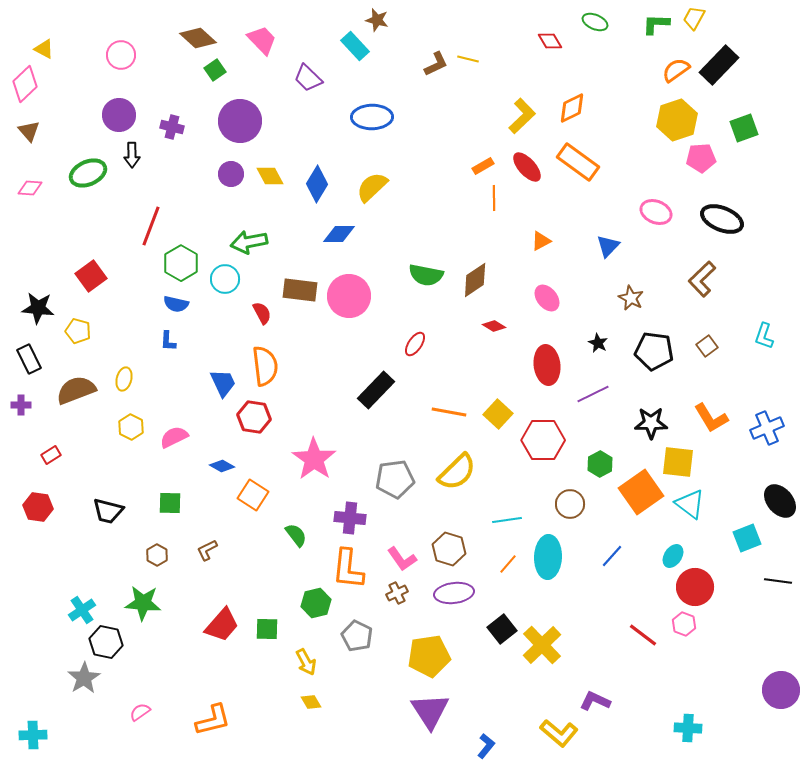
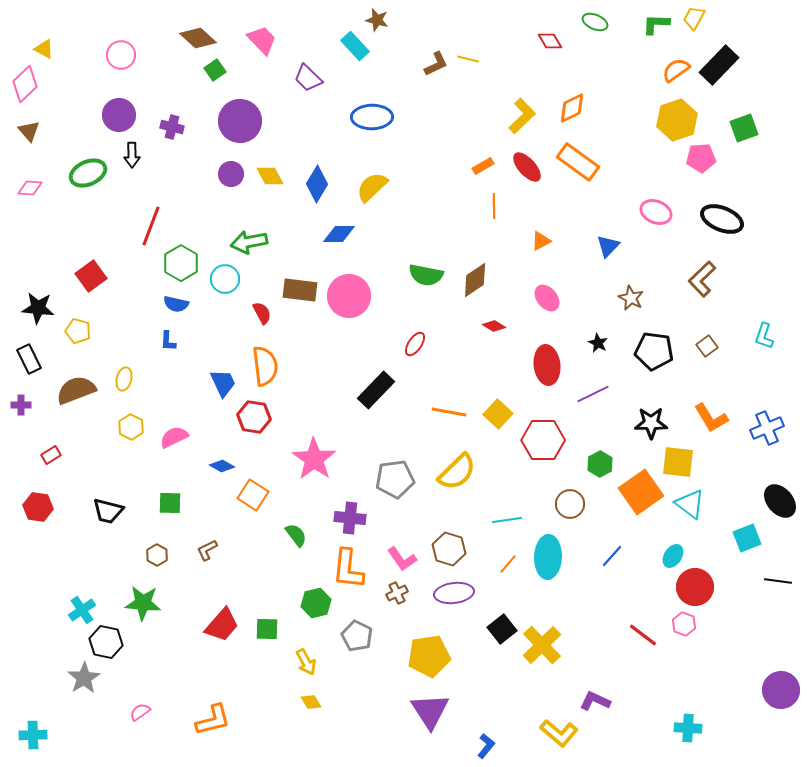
orange line at (494, 198): moved 8 px down
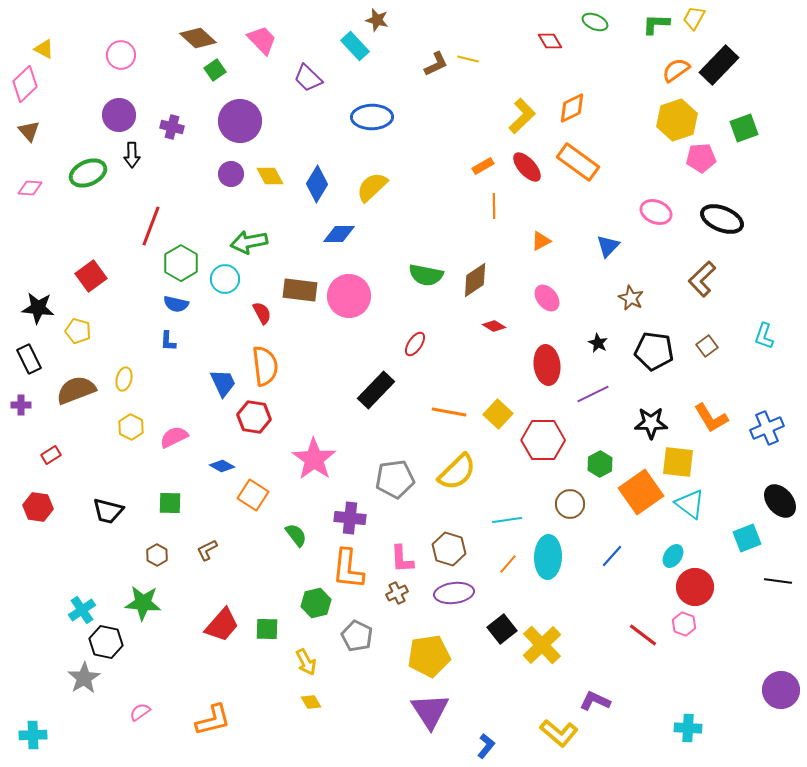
pink L-shape at (402, 559): rotated 32 degrees clockwise
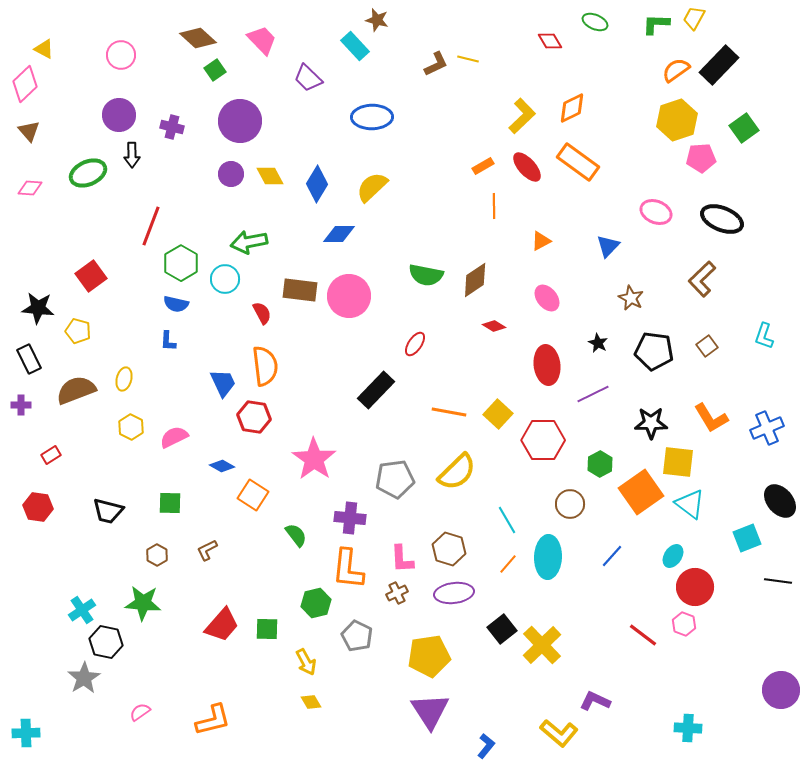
green square at (744, 128): rotated 16 degrees counterclockwise
cyan line at (507, 520): rotated 68 degrees clockwise
cyan cross at (33, 735): moved 7 px left, 2 px up
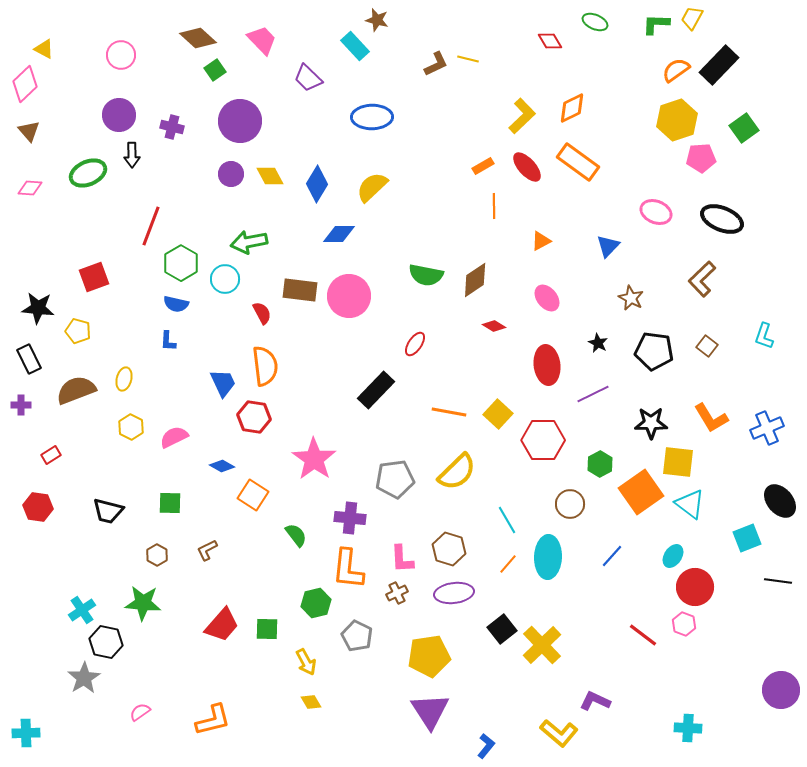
yellow trapezoid at (694, 18): moved 2 px left
red square at (91, 276): moved 3 px right, 1 px down; rotated 16 degrees clockwise
brown square at (707, 346): rotated 15 degrees counterclockwise
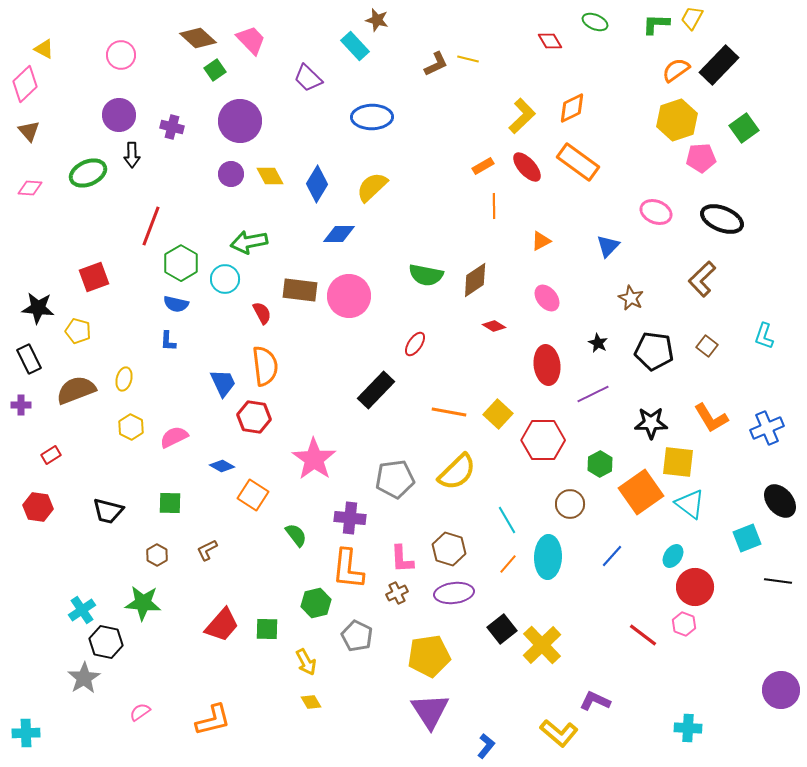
pink trapezoid at (262, 40): moved 11 px left
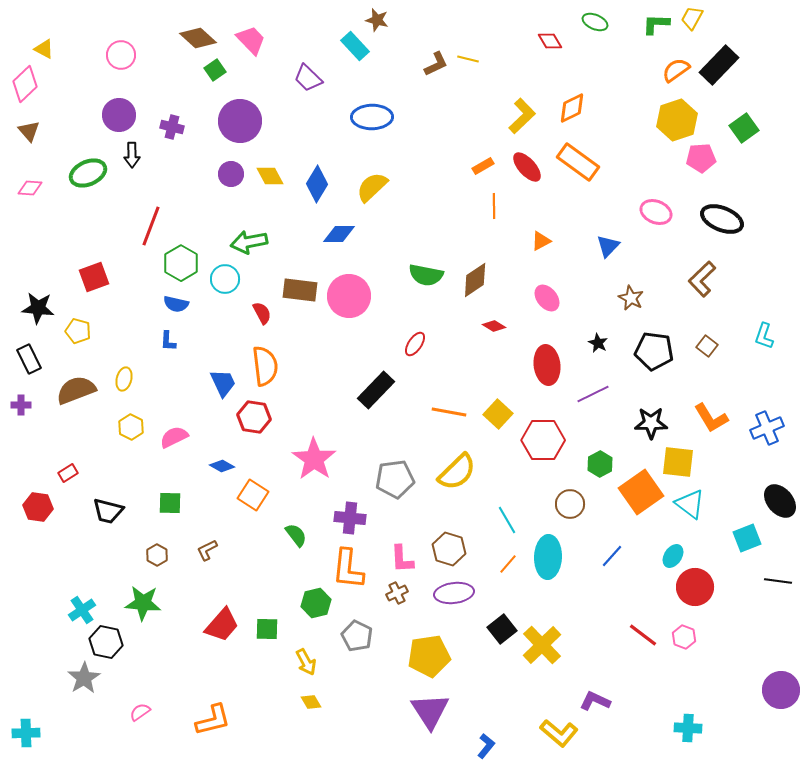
red rectangle at (51, 455): moved 17 px right, 18 px down
pink hexagon at (684, 624): moved 13 px down
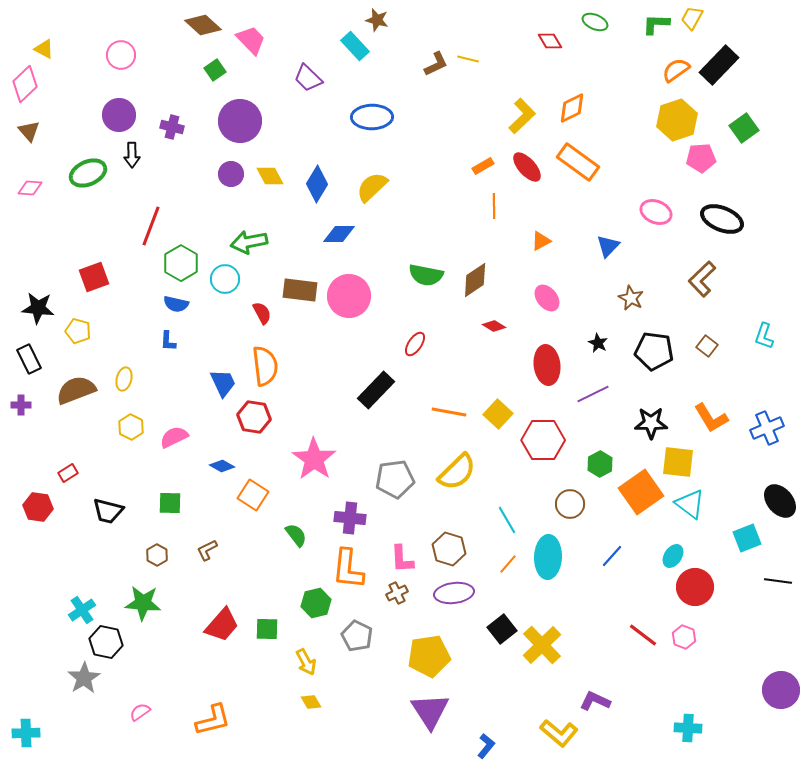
brown diamond at (198, 38): moved 5 px right, 13 px up
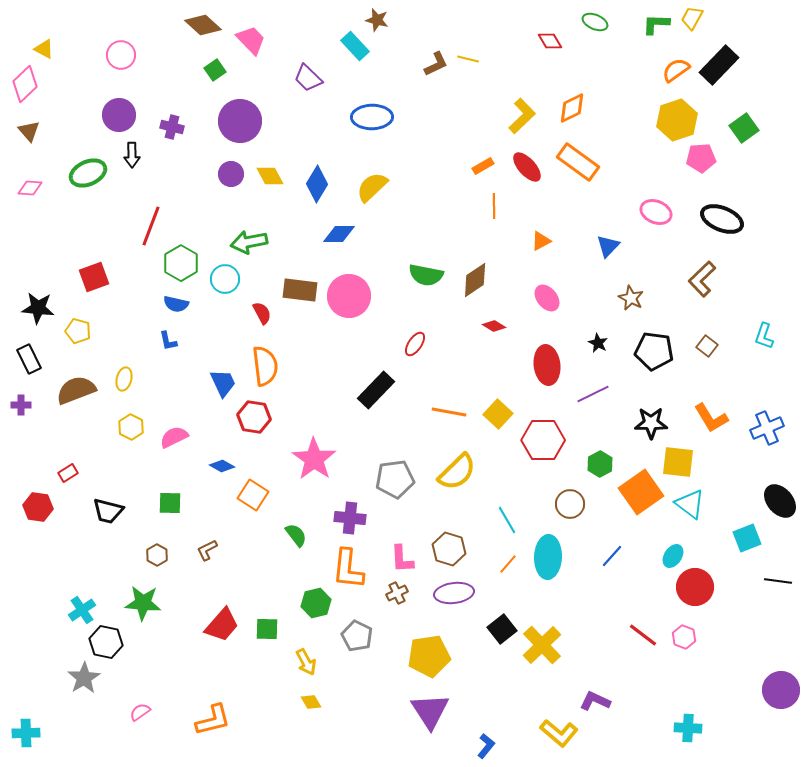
blue L-shape at (168, 341): rotated 15 degrees counterclockwise
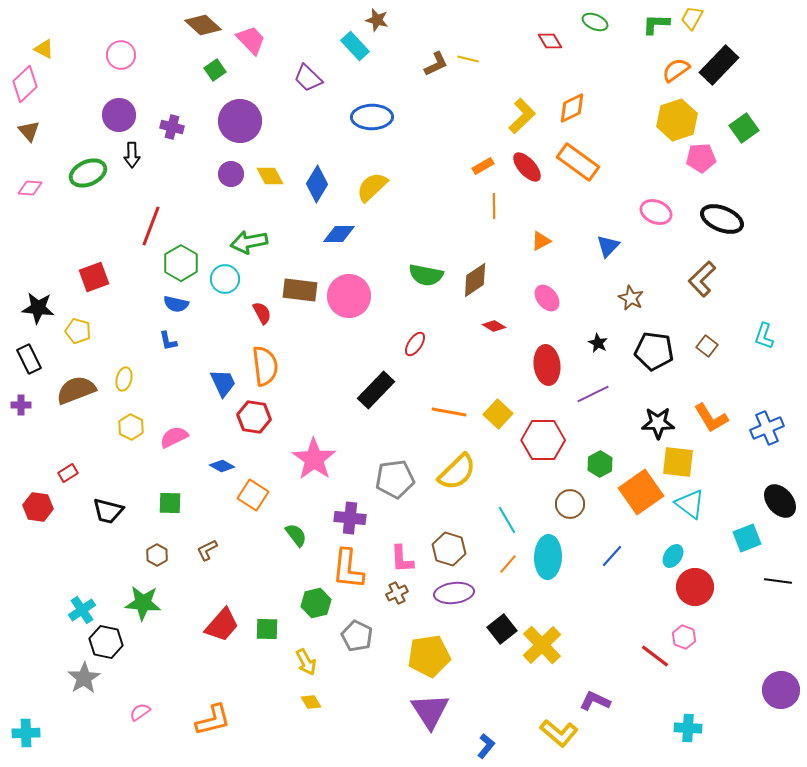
black star at (651, 423): moved 7 px right
red line at (643, 635): moved 12 px right, 21 px down
